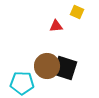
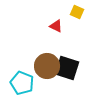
red triangle: rotated 32 degrees clockwise
black square: moved 2 px right
cyan pentagon: rotated 20 degrees clockwise
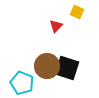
red triangle: rotated 48 degrees clockwise
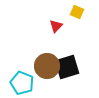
black square: moved 1 px up; rotated 35 degrees counterclockwise
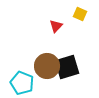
yellow square: moved 3 px right, 2 px down
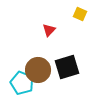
red triangle: moved 7 px left, 4 px down
brown circle: moved 9 px left, 4 px down
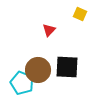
black square: rotated 20 degrees clockwise
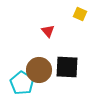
red triangle: moved 1 px left, 1 px down; rotated 24 degrees counterclockwise
brown circle: moved 1 px right
cyan pentagon: rotated 10 degrees clockwise
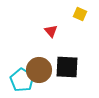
red triangle: moved 3 px right
cyan pentagon: moved 3 px up
